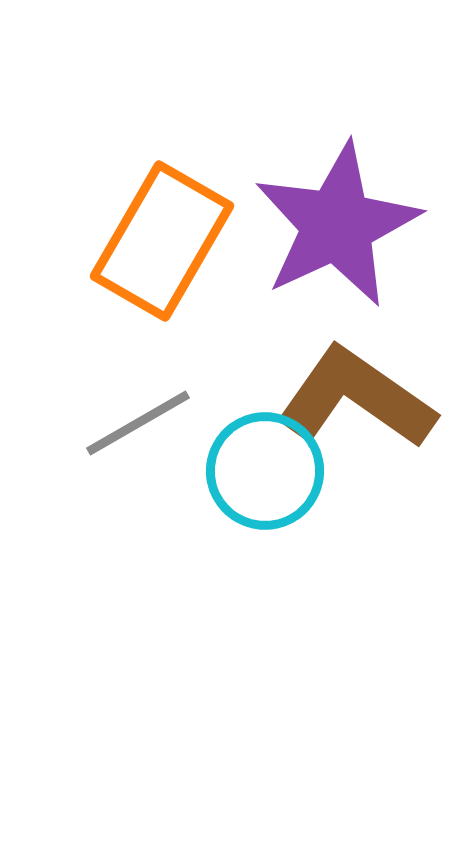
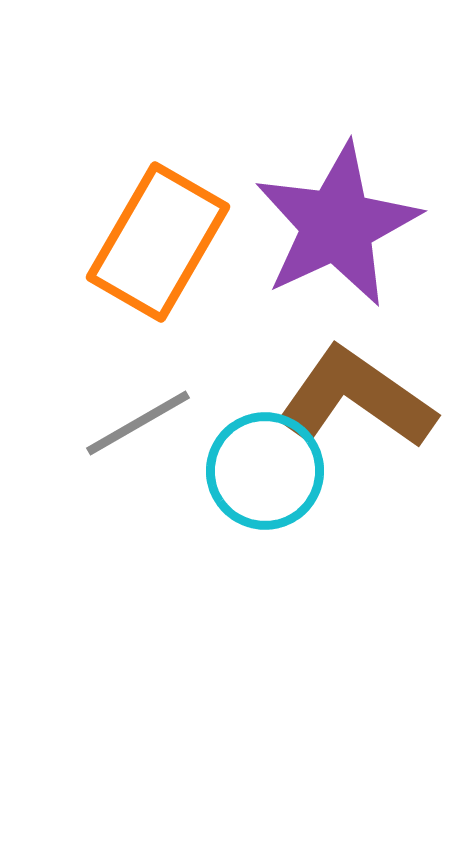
orange rectangle: moved 4 px left, 1 px down
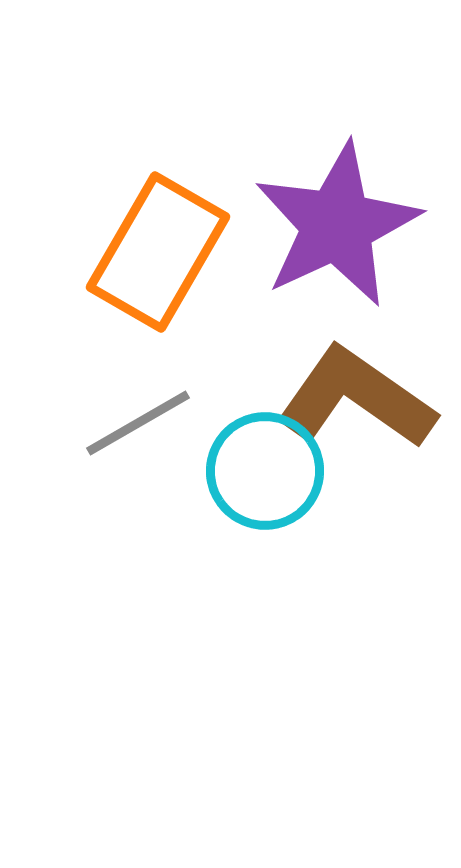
orange rectangle: moved 10 px down
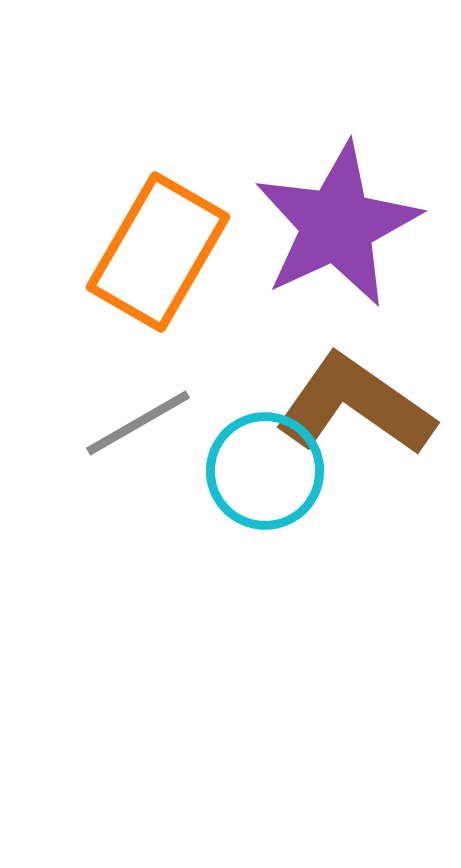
brown L-shape: moved 1 px left, 7 px down
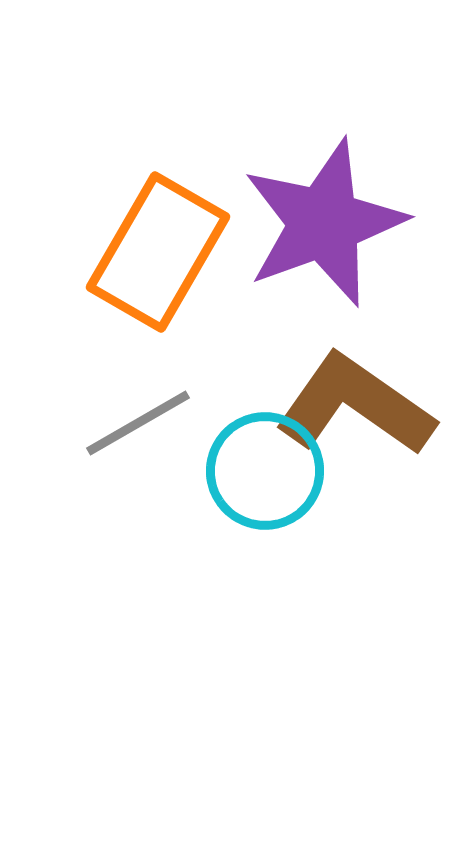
purple star: moved 13 px left, 2 px up; rotated 5 degrees clockwise
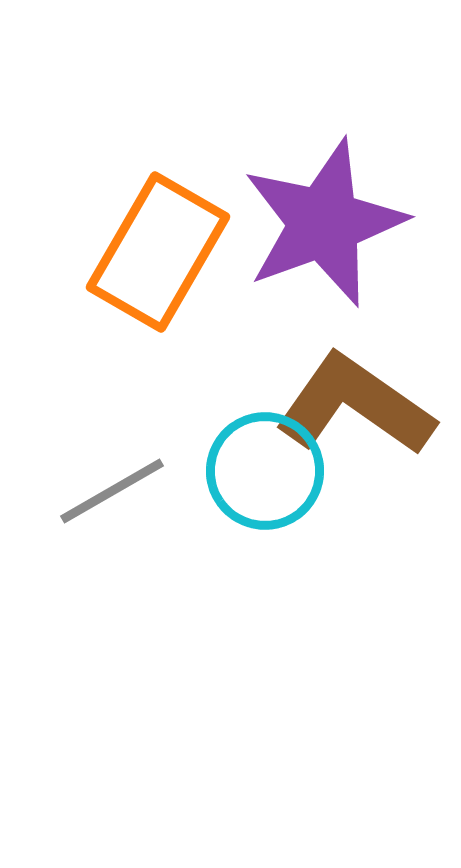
gray line: moved 26 px left, 68 px down
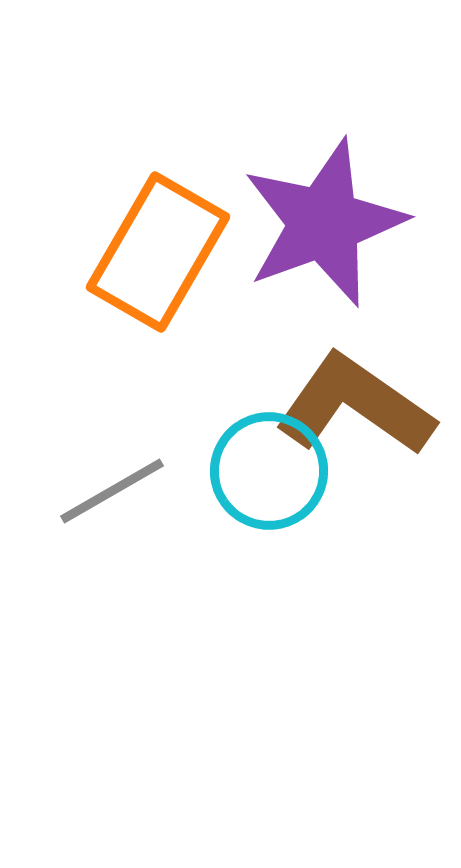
cyan circle: moved 4 px right
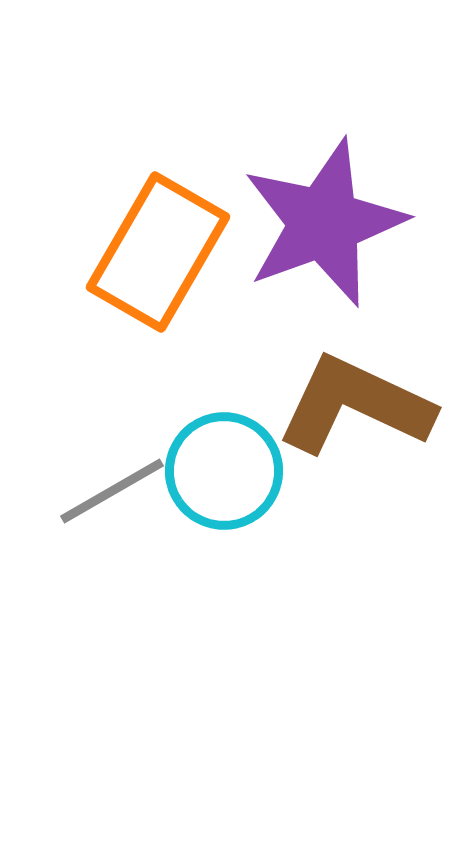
brown L-shape: rotated 10 degrees counterclockwise
cyan circle: moved 45 px left
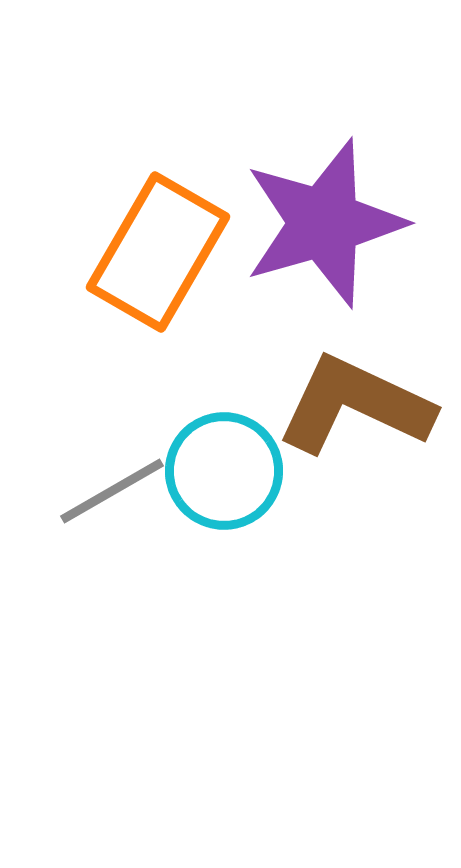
purple star: rotated 4 degrees clockwise
